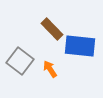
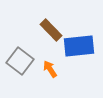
brown rectangle: moved 1 px left, 1 px down
blue rectangle: moved 1 px left; rotated 12 degrees counterclockwise
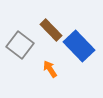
blue rectangle: rotated 52 degrees clockwise
gray square: moved 16 px up
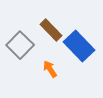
gray square: rotated 8 degrees clockwise
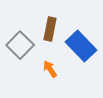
brown rectangle: moved 1 px left, 1 px up; rotated 55 degrees clockwise
blue rectangle: moved 2 px right
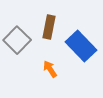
brown rectangle: moved 1 px left, 2 px up
gray square: moved 3 px left, 5 px up
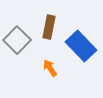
orange arrow: moved 1 px up
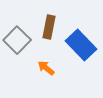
blue rectangle: moved 1 px up
orange arrow: moved 4 px left; rotated 18 degrees counterclockwise
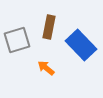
gray square: rotated 28 degrees clockwise
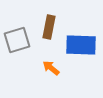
blue rectangle: rotated 44 degrees counterclockwise
orange arrow: moved 5 px right
